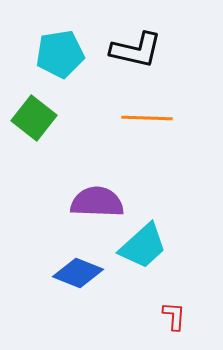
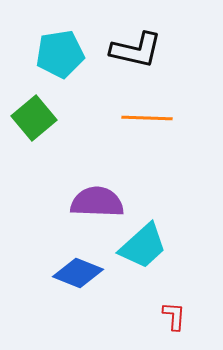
green square: rotated 12 degrees clockwise
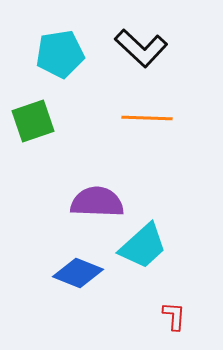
black L-shape: moved 5 px right, 2 px up; rotated 30 degrees clockwise
green square: moved 1 px left, 3 px down; rotated 21 degrees clockwise
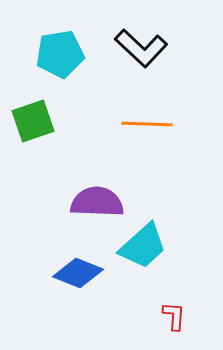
orange line: moved 6 px down
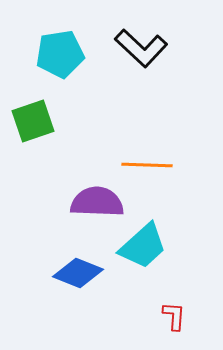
orange line: moved 41 px down
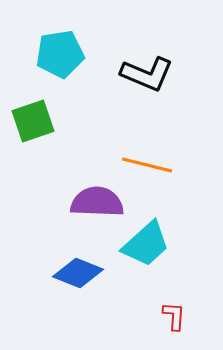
black L-shape: moved 6 px right, 26 px down; rotated 20 degrees counterclockwise
orange line: rotated 12 degrees clockwise
cyan trapezoid: moved 3 px right, 2 px up
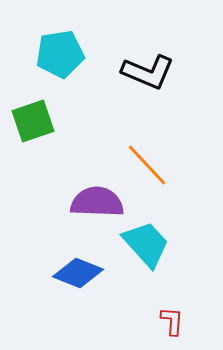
black L-shape: moved 1 px right, 2 px up
orange line: rotated 33 degrees clockwise
cyan trapezoid: rotated 90 degrees counterclockwise
red L-shape: moved 2 px left, 5 px down
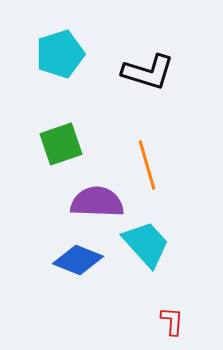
cyan pentagon: rotated 9 degrees counterclockwise
black L-shape: rotated 6 degrees counterclockwise
green square: moved 28 px right, 23 px down
orange line: rotated 27 degrees clockwise
blue diamond: moved 13 px up
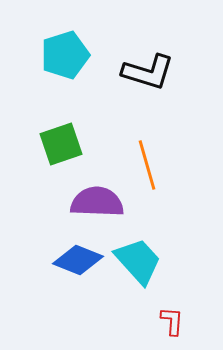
cyan pentagon: moved 5 px right, 1 px down
cyan trapezoid: moved 8 px left, 17 px down
